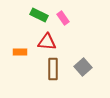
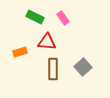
green rectangle: moved 4 px left, 2 px down
orange rectangle: rotated 16 degrees counterclockwise
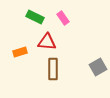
gray square: moved 15 px right; rotated 12 degrees clockwise
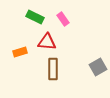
pink rectangle: moved 1 px down
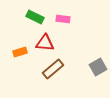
pink rectangle: rotated 48 degrees counterclockwise
red triangle: moved 2 px left, 1 px down
brown rectangle: rotated 50 degrees clockwise
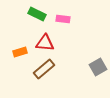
green rectangle: moved 2 px right, 3 px up
brown rectangle: moved 9 px left
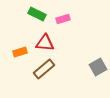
pink rectangle: rotated 24 degrees counterclockwise
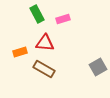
green rectangle: rotated 36 degrees clockwise
brown rectangle: rotated 70 degrees clockwise
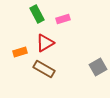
red triangle: rotated 36 degrees counterclockwise
